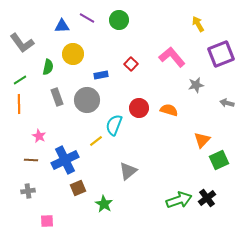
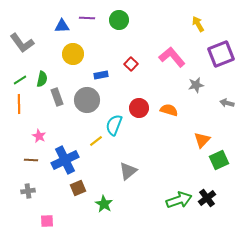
purple line: rotated 28 degrees counterclockwise
green semicircle: moved 6 px left, 12 px down
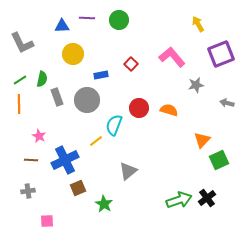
gray L-shape: rotated 10 degrees clockwise
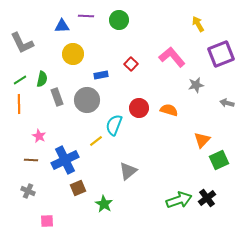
purple line: moved 1 px left, 2 px up
gray cross: rotated 32 degrees clockwise
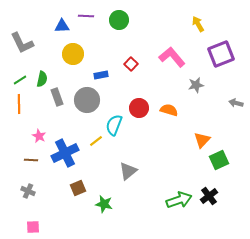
gray arrow: moved 9 px right
blue cross: moved 7 px up
black cross: moved 2 px right, 2 px up
green star: rotated 18 degrees counterclockwise
pink square: moved 14 px left, 6 px down
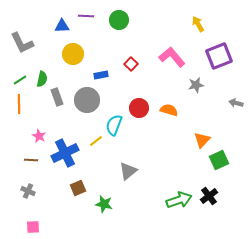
purple square: moved 2 px left, 2 px down
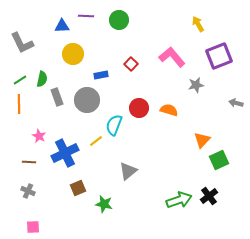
brown line: moved 2 px left, 2 px down
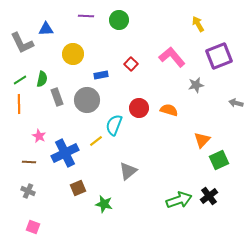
blue triangle: moved 16 px left, 3 px down
pink square: rotated 24 degrees clockwise
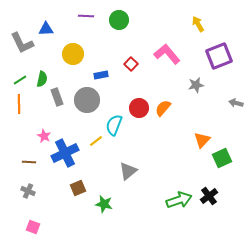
pink L-shape: moved 5 px left, 3 px up
orange semicircle: moved 6 px left, 2 px up; rotated 66 degrees counterclockwise
pink star: moved 5 px right
green square: moved 3 px right, 2 px up
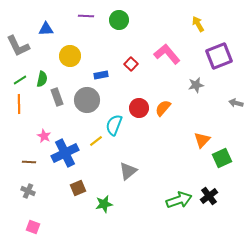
gray L-shape: moved 4 px left, 3 px down
yellow circle: moved 3 px left, 2 px down
green star: rotated 24 degrees counterclockwise
